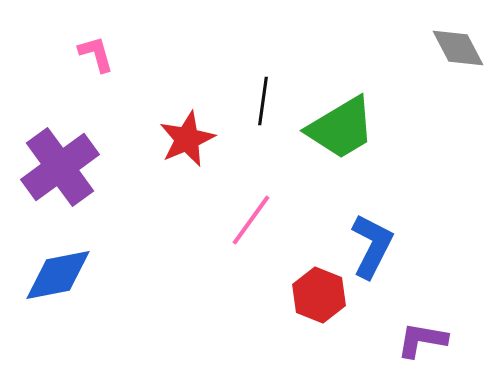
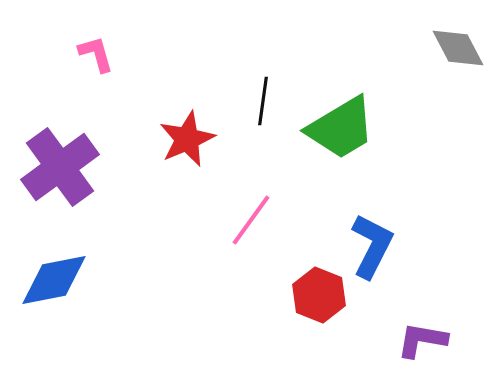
blue diamond: moved 4 px left, 5 px down
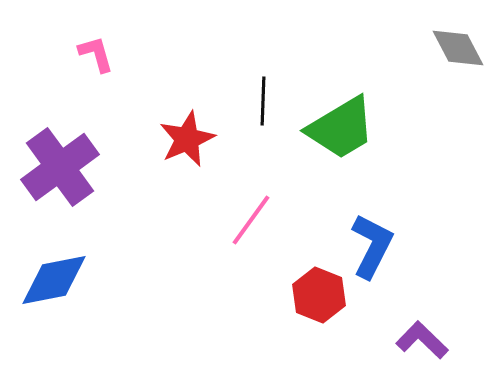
black line: rotated 6 degrees counterclockwise
purple L-shape: rotated 34 degrees clockwise
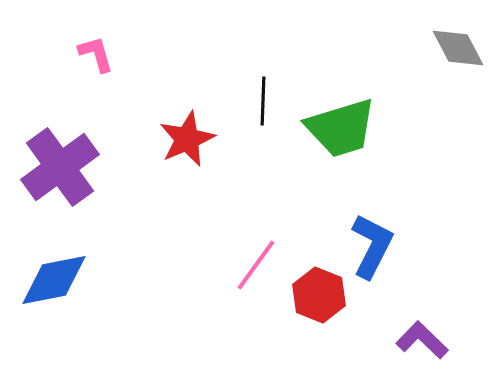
green trapezoid: rotated 14 degrees clockwise
pink line: moved 5 px right, 45 px down
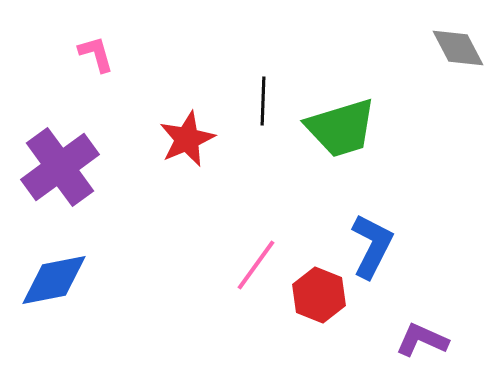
purple L-shape: rotated 20 degrees counterclockwise
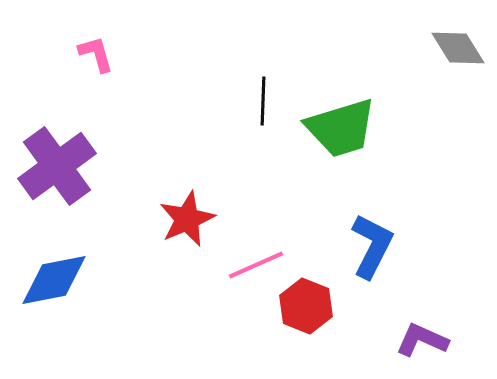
gray diamond: rotated 4 degrees counterclockwise
red star: moved 80 px down
purple cross: moved 3 px left, 1 px up
pink line: rotated 30 degrees clockwise
red hexagon: moved 13 px left, 11 px down
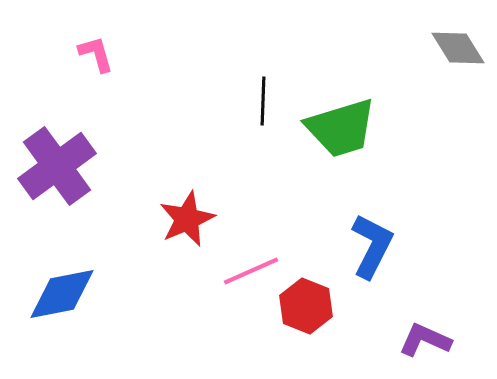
pink line: moved 5 px left, 6 px down
blue diamond: moved 8 px right, 14 px down
purple L-shape: moved 3 px right
